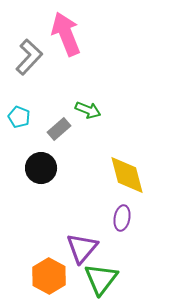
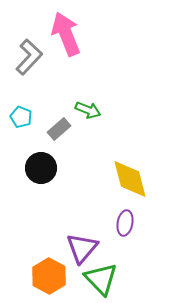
cyan pentagon: moved 2 px right
yellow diamond: moved 3 px right, 4 px down
purple ellipse: moved 3 px right, 5 px down
green triangle: rotated 21 degrees counterclockwise
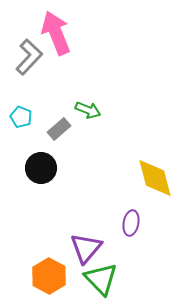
pink arrow: moved 10 px left, 1 px up
yellow diamond: moved 25 px right, 1 px up
purple ellipse: moved 6 px right
purple triangle: moved 4 px right
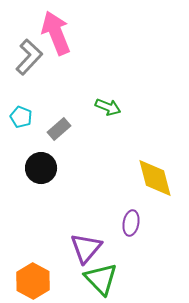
green arrow: moved 20 px right, 3 px up
orange hexagon: moved 16 px left, 5 px down
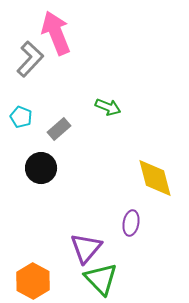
gray L-shape: moved 1 px right, 2 px down
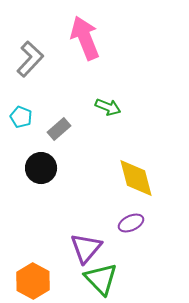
pink arrow: moved 29 px right, 5 px down
yellow diamond: moved 19 px left
purple ellipse: rotated 55 degrees clockwise
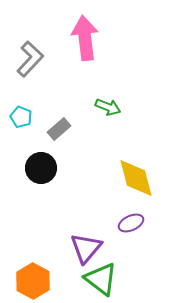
pink arrow: rotated 15 degrees clockwise
green triangle: rotated 9 degrees counterclockwise
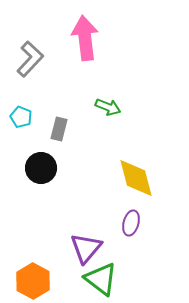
gray rectangle: rotated 35 degrees counterclockwise
purple ellipse: rotated 50 degrees counterclockwise
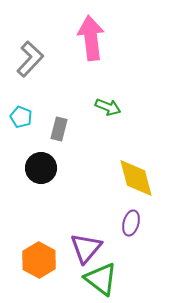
pink arrow: moved 6 px right
orange hexagon: moved 6 px right, 21 px up
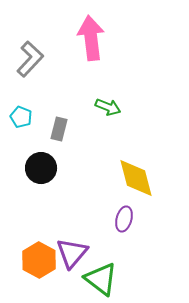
purple ellipse: moved 7 px left, 4 px up
purple triangle: moved 14 px left, 5 px down
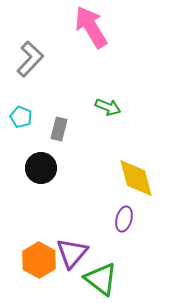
pink arrow: moved 11 px up; rotated 24 degrees counterclockwise
